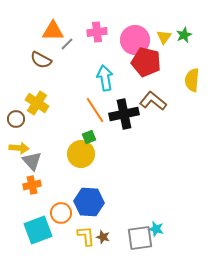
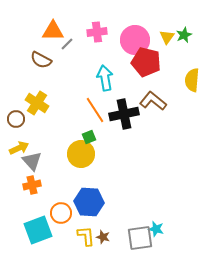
yellow triangle: moved 3 px right
yellow arrow: rotated 30 degrees counterclockwise
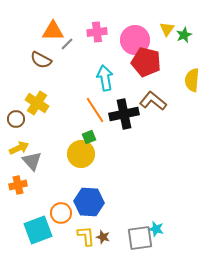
yellow triangle: moved 8 px up
orange cross: moved 14 px left
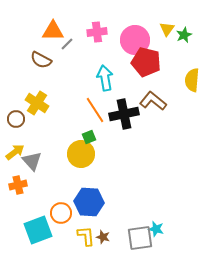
yellow arrow: moved 4 px left, 4 px down; rotated 12 degrees counterclockwise
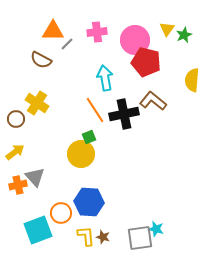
gray triangle: moved 3 px right, 16 px down
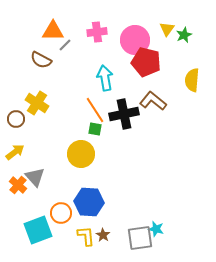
gray line: moved 2 px left, 1 px down
green square: moved 6 px right, 8 px up; rotated 32 degrees clockwise
orange cross: rotated 36 degrees counterclockwise
brown star: moved 2 px up; rotated 16 degrees clockwise
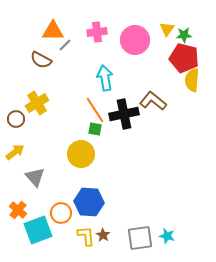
green star: rotated 21 degrees clockwise
red pentagon: moved 38 px right, 4 px up
yellow cross: rotated 25 degrees clockwise
orange cross: moved 25 px down
cyan star: moved 11 px right, 7 px down
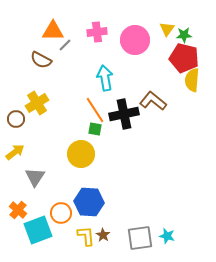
gray triangle: rotated 15 degrees clockwise
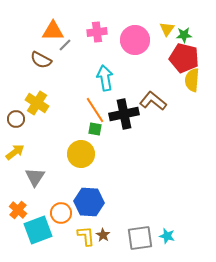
yellow cross: rotated 25 degrees counterclockwise
